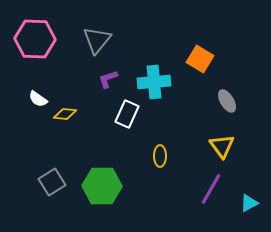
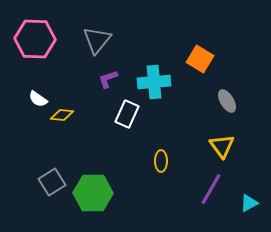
yellow diamond: moved 3 px left, 1 px down
yellow ellipse: moved 1 px right, 5 px down
green hexagon: moved 9 px left, 7 px down
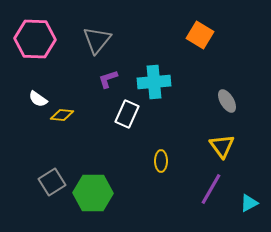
orange square: moved 24 px up
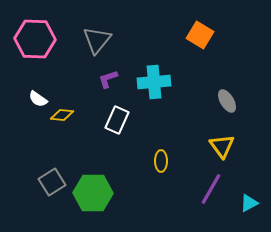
white rectangle: moved 10 px left, 6 px down
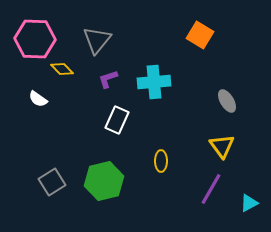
yellow diamond: moved 46 px up; rotated 40 degrees clockwise
green hexagon: moved 11 px right, 12 px up; rotated 15 degrees counterclockwise
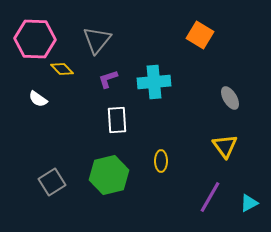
gray ellipse: moved 3 px right, 3 px up
white rectangle: rotated 28 degrees counterclockwise
yellow triangle: moved 3 px right
green hexagon: moved 5 px right, 6 px up
purple line: moved 1 px left, 8 px down
